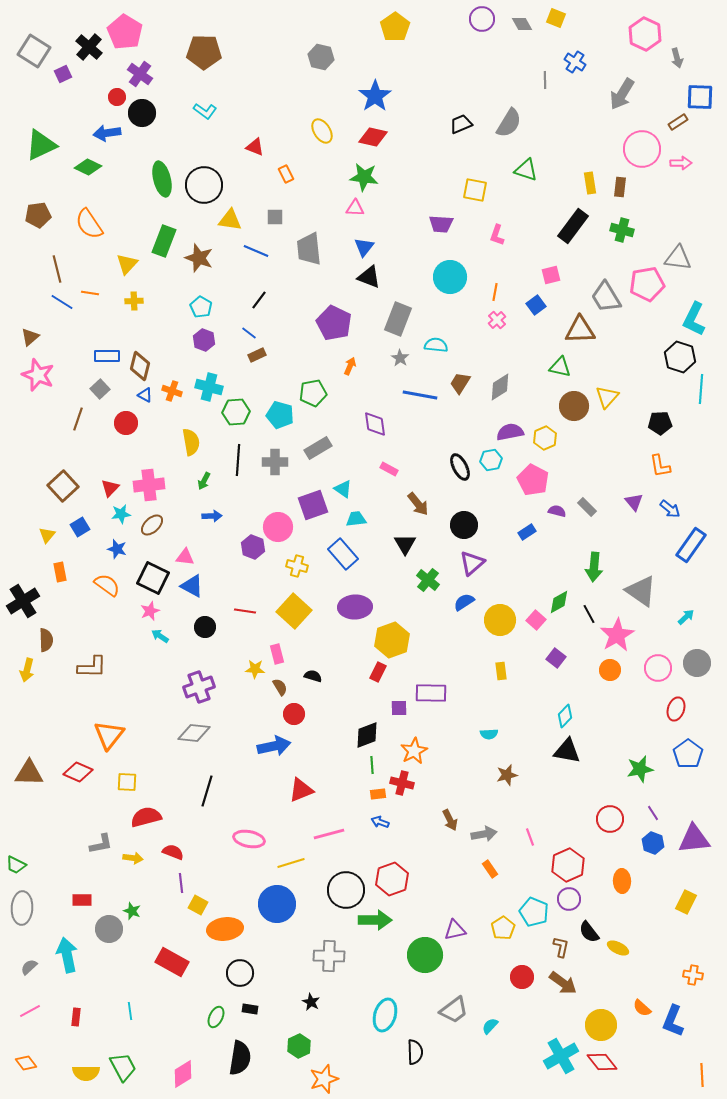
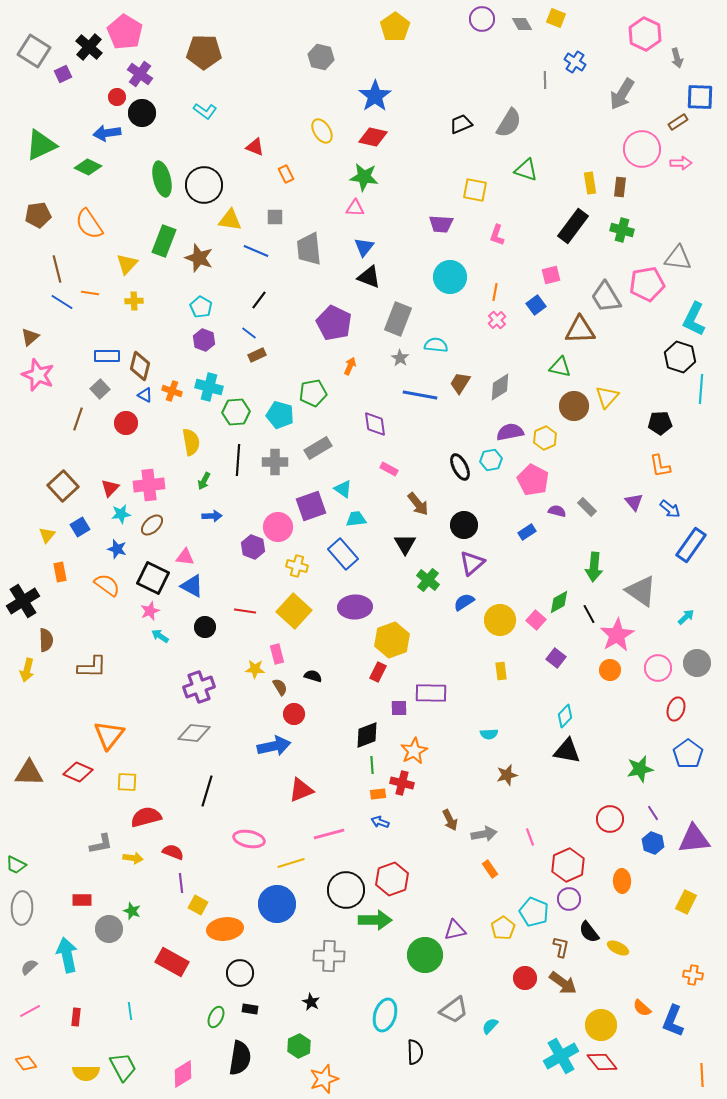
purple square at (313, 505): moved 2 px left, 1 px down
red circle at (522, 977): moved 3 px right, 1 px down
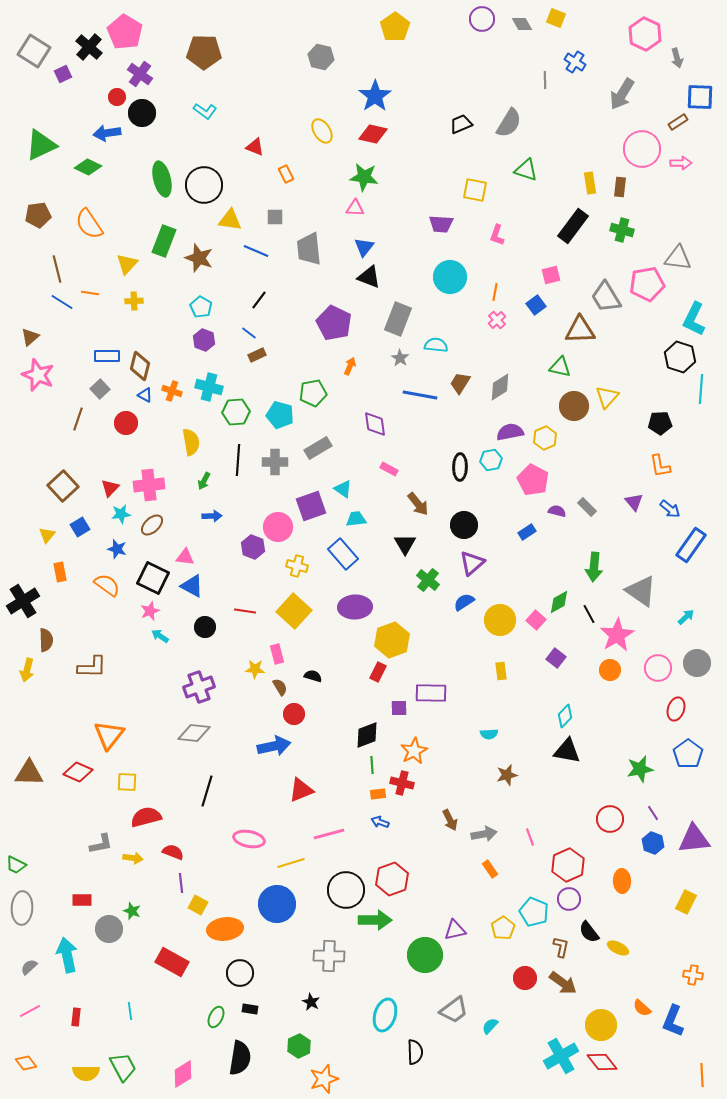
red diamond at (373, 137): moved 3 px up
black ellipse at (460, 467): rotated 28 degrees clockwise
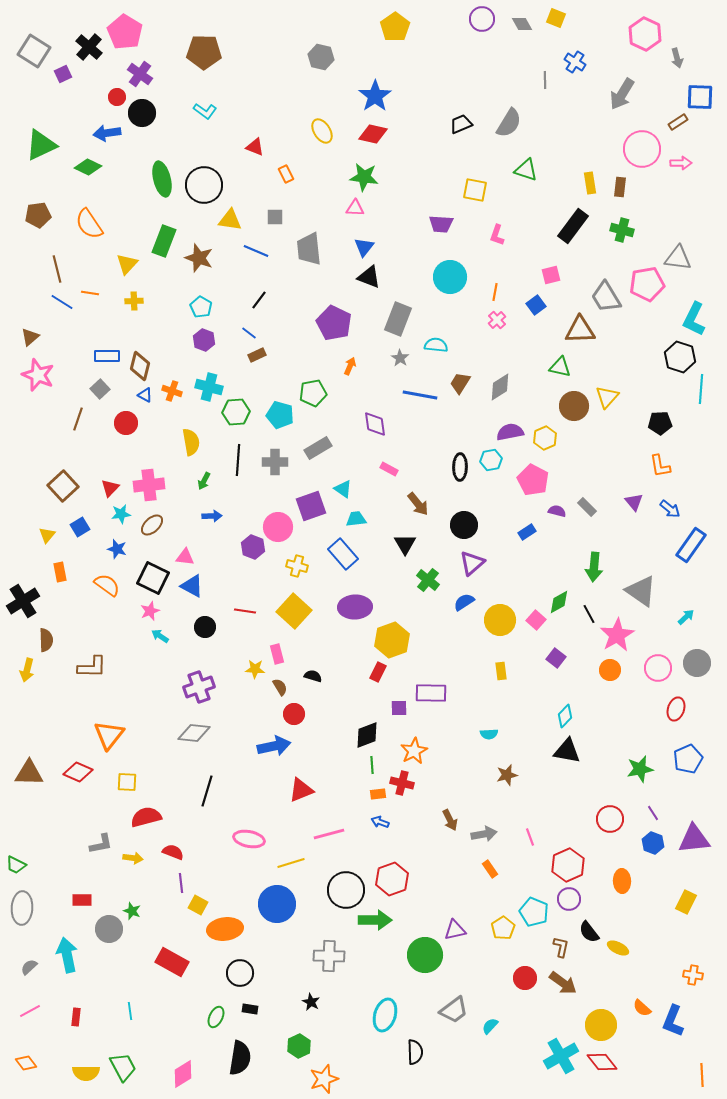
blue pentagon at (688, 754): moved 5 px down; rotated 12 degrees clockwise
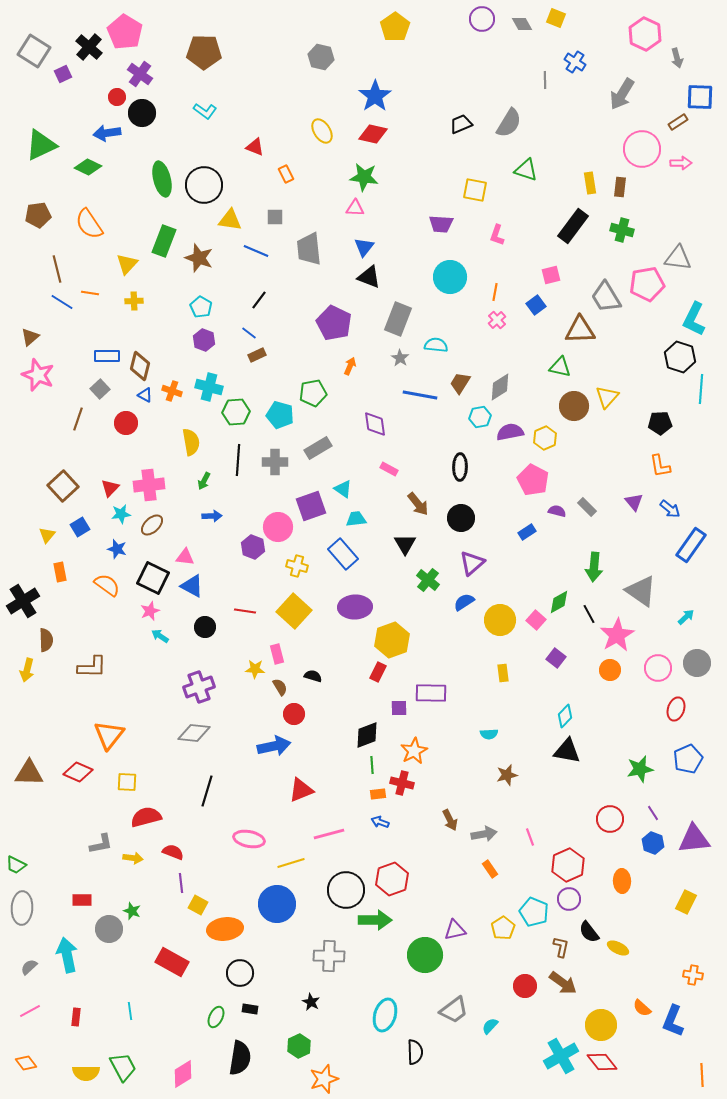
cyan hexagon at (491, 460): moved 11 px left, 43 px up
black circle at (464, 525): moved 3 px left, 7 px up
yellow rectangle at (501, 671): moved 2 px right, 2 px down
red circle at (525, 978): moved 8 px down
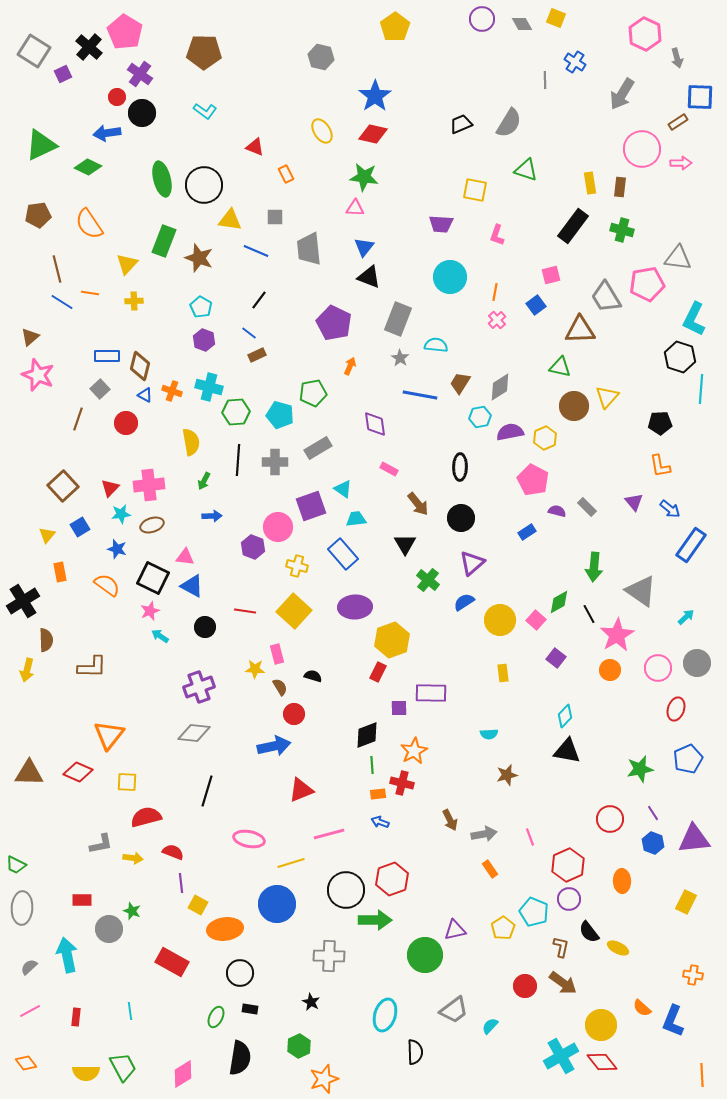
brown ellipse at (152, 525): rotated 25 degrees clockwise
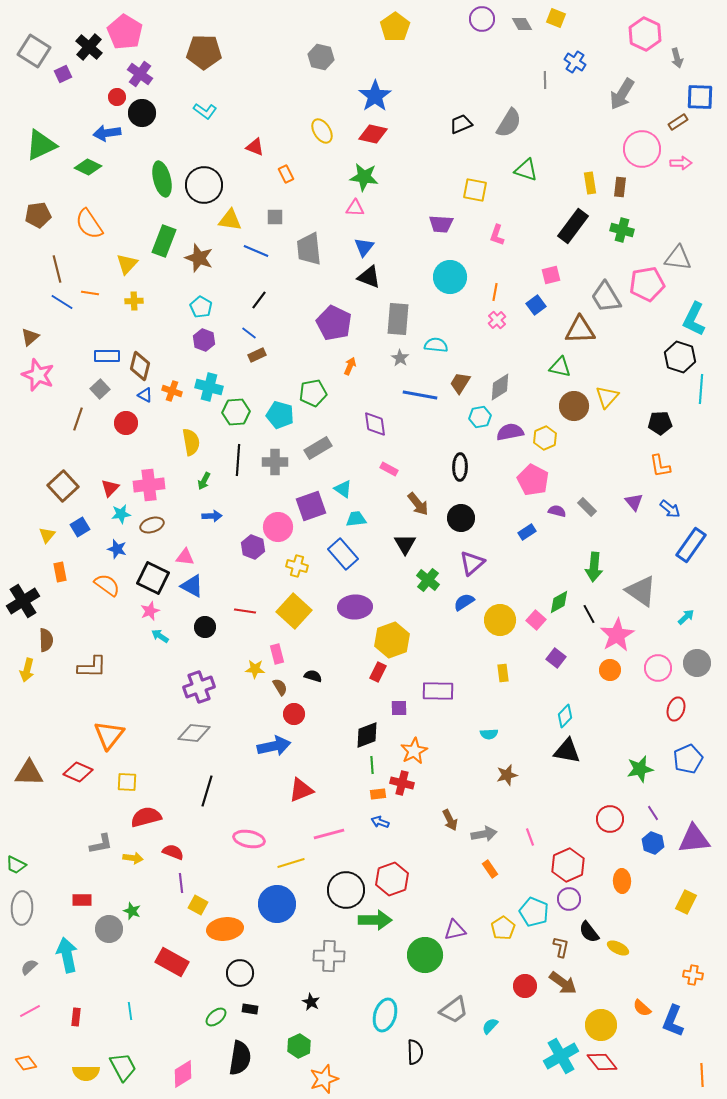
gray rectangle at (398, 319): rotated 16 degrees counterclockwise
purple rectangle at (431, 693): moved 7 px right, 2 px up
green ellipse at (216, 1017): rotated 25 degrees clockwise
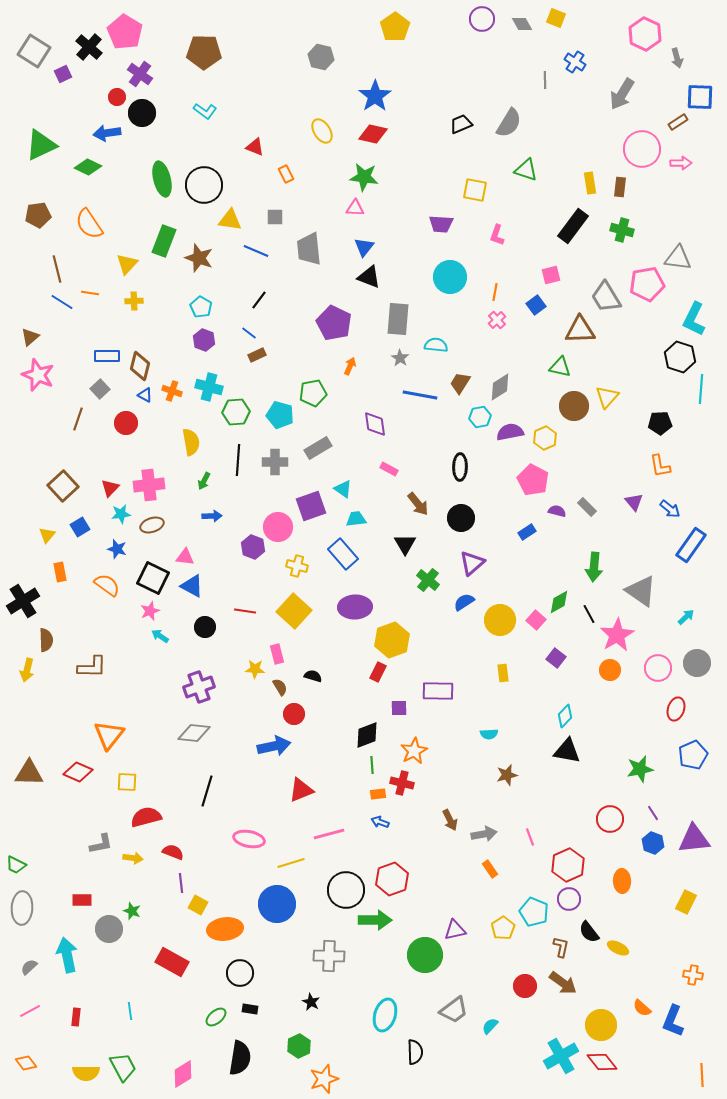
blue pentagon at (688, 759): moved 5 px right, 4 px up
